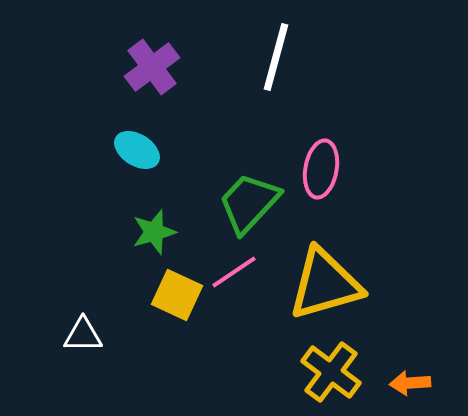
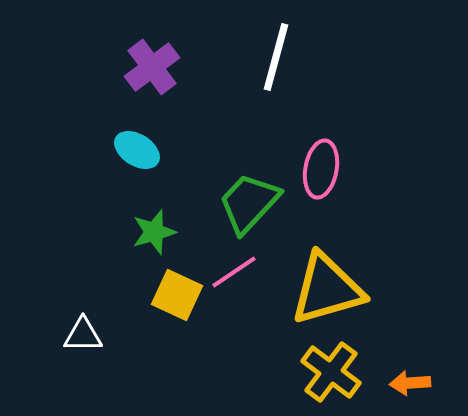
yellow triangle: moved 2 px right, 5 px down
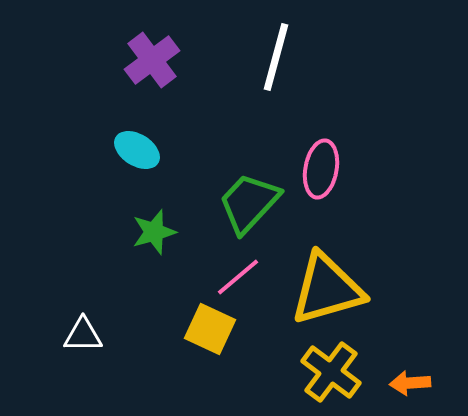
purple cross: moved 7 px up
pink line: moved 4 px right, 5 px down; rotated 6 degrees counterclockwise
yellow square: moved 33 px right, 34 px down
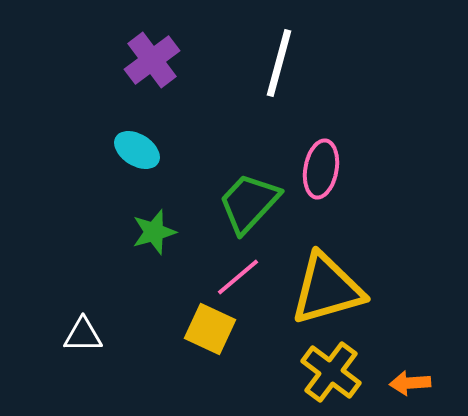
white line: moved 3 px right, 6 px down
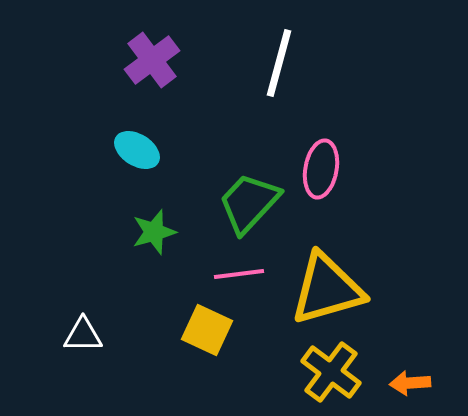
pink line: moved 1 px right, 3 px up; rotated 33 degrees clockwise
yellow square: moved 3 px left, 1 px down
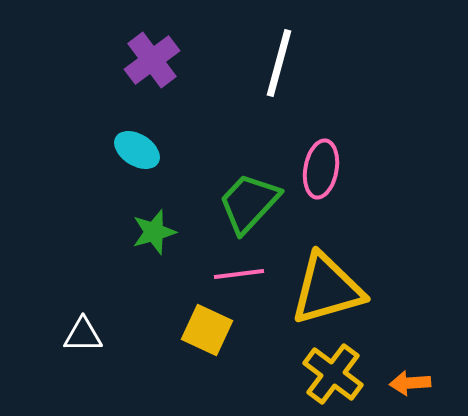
yellow cross: moved 2 px right, 2 px down
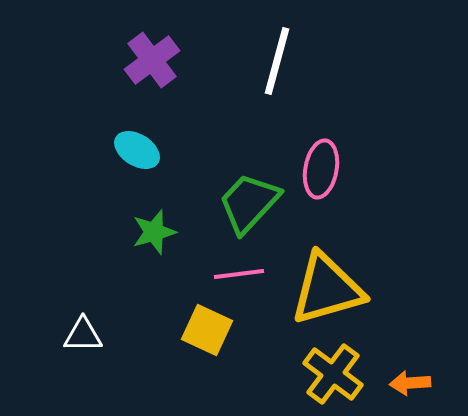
white line: moved 2 px left, 2 px up
